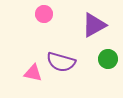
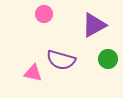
purple semicircle: moved 2 px up
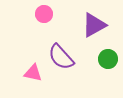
purple semicircle: moved 3 px up; rotated 32 degrees clockwise
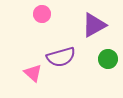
pink circle: moved 2 px left
purple semicircle: rotated 64 degrees counterclockwise
pink triangle: rotated 30 degrees clockwise
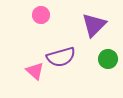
pink circle: moved 1 px left, 1 px down
purple triangle: rotated 16 degrees counterclockwise
pink triangle: moved 2 px right, 2 px up
